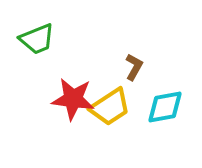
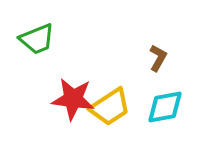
brown L-shape: moved 24 px right, 9 px up
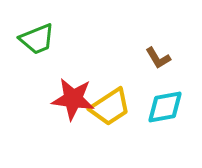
brown L-shape: rotated 120 degrees clockwise
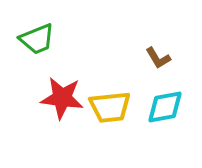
red star: moved 11 px left, 1 px up
yellow trapezoid: rotated 27 degrees clockwise
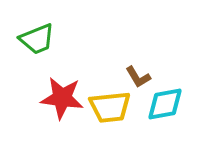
brown L-shape: moved 20 px left, 19 px down
cyan diamond: moved 3 px up
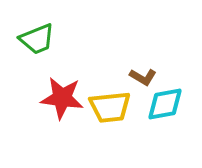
brown L-shape: moved 5 px right; rotated 28 degrees counterclockwise
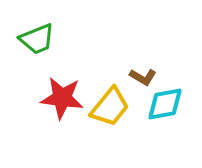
yellow trapezoid: rotated 45 degrees counterclockwise
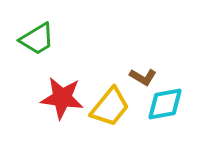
green trapezoid: rotated 9 degrees counterclockwise
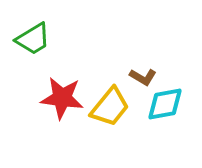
green trapezoid: moved 4 px left
